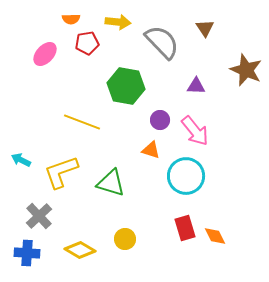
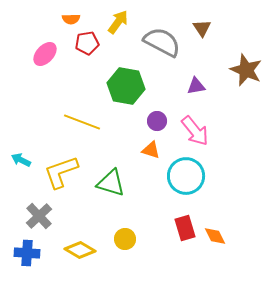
yellow arrow: rotated 60 degrees counterclockwise
brown triangle: moved 3 px left
gray semicircle: rotated 18 degrees counterclockwise
purple triangle: rotated 12 degrees counterclockwise
purple circle: moved 3 px left, 1 px down
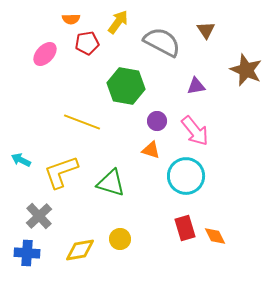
brown triangle: moved 4 px right, 2 px down
yellow circle: moved 5 px left
yellow diamond: rotated 40 degrees counterclockwise
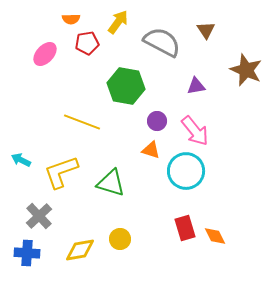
cyan circle: moved 5 px up
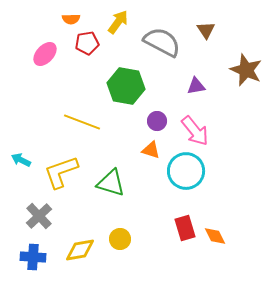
blue cross: moved 6 px right, 4 px down
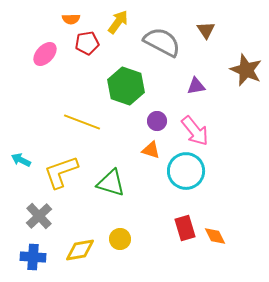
green hexagon: rotated 9 degrees clockwise
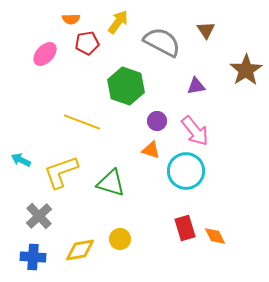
brown star: rotated 16 degrees clockwise
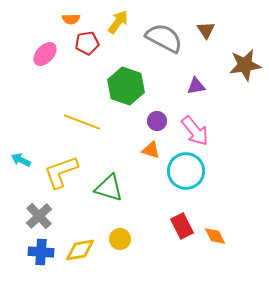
gray semicircle: moved 2 px right, 4 px up
brown star: moved 1 px left, 5 px up; rotated 24 degrees clockwise
green triangle: moved 2 px left, 5 px down
red rectangle: moved 3 px left, 2 px up; rotated 10 degrees counterclockwise
blue cross: moved 8 px right, 5 px up
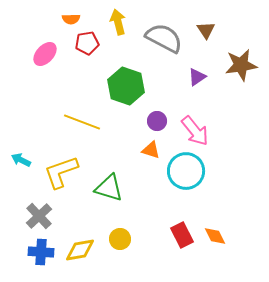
yellow arrow: rotated 50 degrees counterclockwise
brown star: moved 4 px left
purple triangle: moved 1 px right, 9 px up; rotated 24 degrees counterclockwise
red rectangle: moved 9 px down
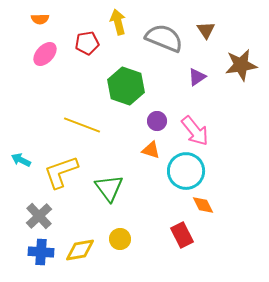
orange semicircle: moved 31 px left
gray semicircle: rotated 6 degrees counterclockwise
yellow line: moved 3 px down
green triangle: rotated 36 degrees clockwise
orange diamond: moved 12 px left, 31 px up
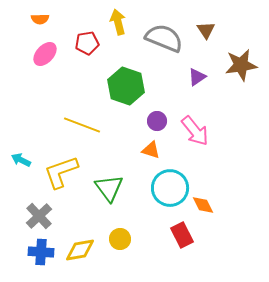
cyan circle: moved 16 px left, 17 px down
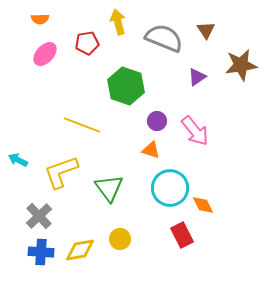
cyan arrow: moved 3 px left
